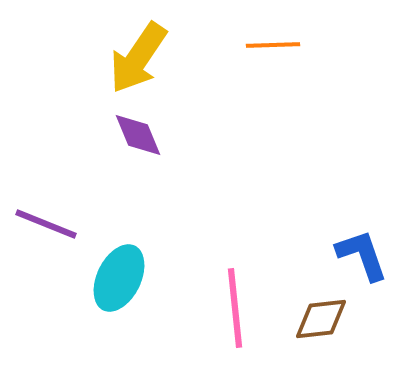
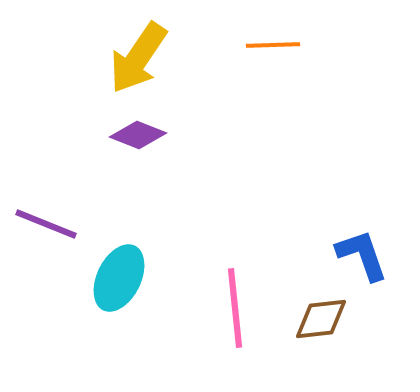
purple diamond: rotated 46 degrees counterclockwise
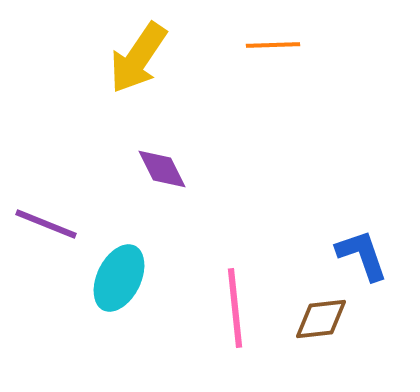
purple diamond: moved 24 px right, 34 px down; rotated 42 degrees clockwise
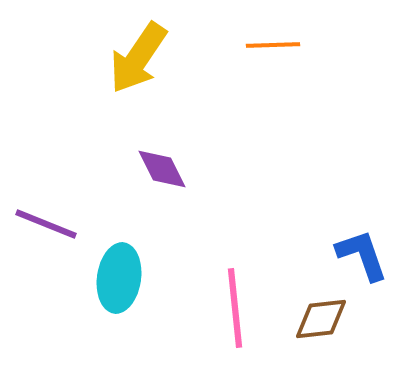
cyan ellipse: rotated 18 degrees counterclockwise
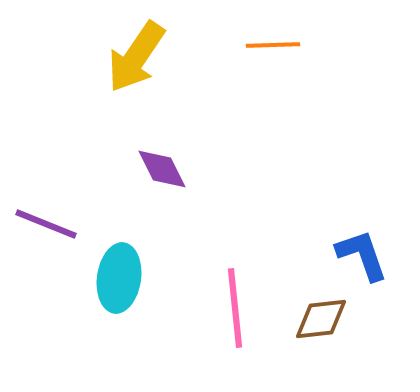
yellow arrow: moved 2 px left, 1 px up
